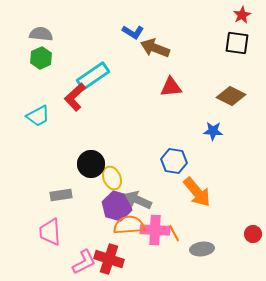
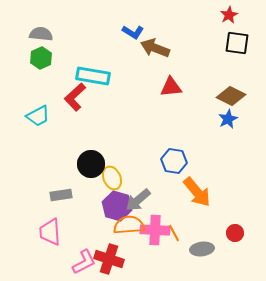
red star: moved 13 px left
cyan rectangle: rotated 44 degrees clockwise
blue star: moved 15 px right, 12 px up; rotated 30 degrees counterclockwise
gray arrow: rotated 64 degrees counterclockwise
red circle: moved 18 px left, 1 px up
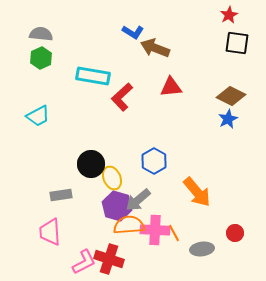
red L-shape: moved 47 px right
blue hexagon: moved 20 px left; rotated 20 degrees clockwise
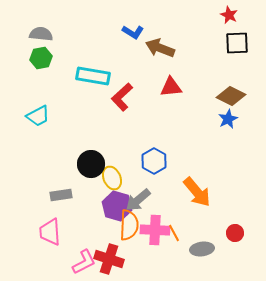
red star: rotated 18 degrees counterclockwise
black square: rotated 10 degrees counterclockwise
brown arrow: moved 5 px right
green hexagon: rotated 15 degrees clockwise
orange semicircle: rotated 96 degrees clockwise
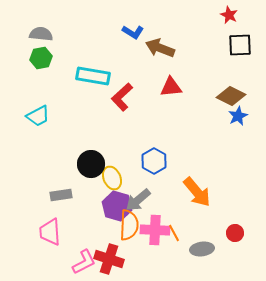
black square: moved 3 px right, 2 px down
blue star: moved 10 px right, 3 px up
